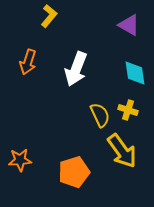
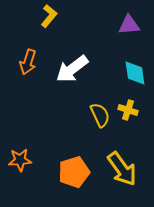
purple triangle: rotated 35 degrees counterclockwise
white arrow: moved 4 px left; rotated 32 degrees clockwise
yellow arrow: moved 18 px down
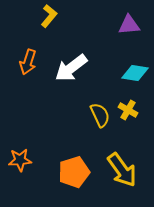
white arrow: moved 1 px left, 1 px up
cyan diamond: rotated 72 degrees counterclockwise
yellow cross: rotated 12 degrees clockwise
yellow arrow: moved 1 px down
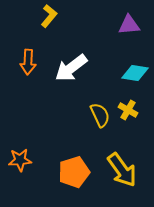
orange arrow: rotated 15 degrees counterclockwise
